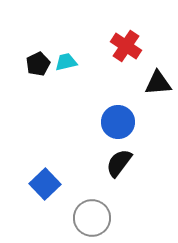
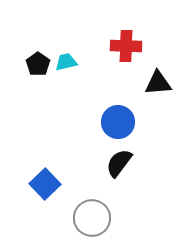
red cross: rotated 32 degrees counterclockwise
black pentagon: rotated 10 degrees counterclockwise
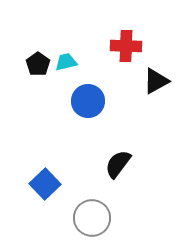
black triangle: moved 2 px left, 2 px up; rotated 24 degrees counterclockwise
blue circle: moved 30 px left, 21 px up
black semicircle: moved 1 px left, 1 px down
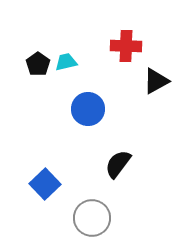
blue circle: moved 8 px down
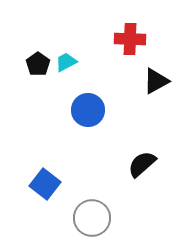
red cross: moved 4 px right, 7 px up
cyan trapezoid: rotated 15 degrees counterclockwise
blue circle: moved 1 px down
black semicircle: moved 24 px right; rotated 12 degrees clockwise
blue square: rotated 8 degrees counterclockwise
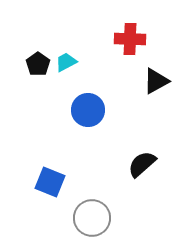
blue square: moved 5 px right, 2 px up; rotated 16 degrees counterclockwise
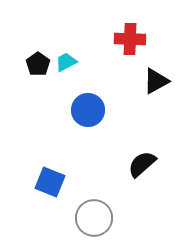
gray circle: moved 2 px right
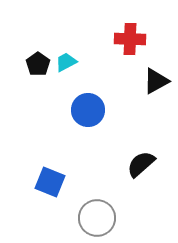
black semicircle: moved 1 px left
gray circle: moved 3 px right
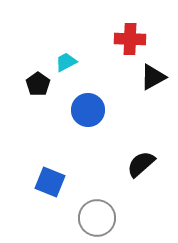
black pentagon: moved 20 px down
black triangle: moved 3 px left, 4 px up
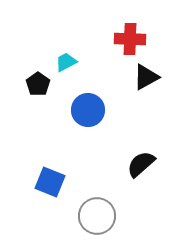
black triangle: moved 7 px left
gray circle: moved 2 px up
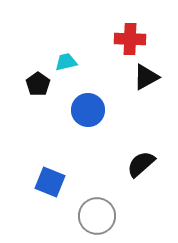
cyan trapezoid: rotated 15 degrees clockwise
